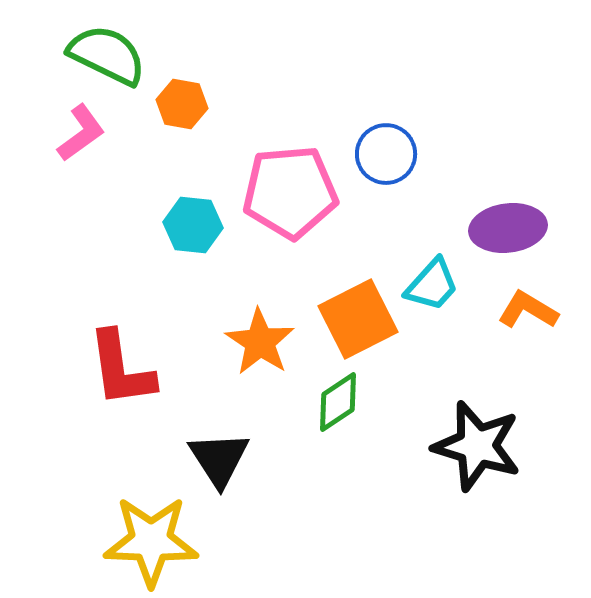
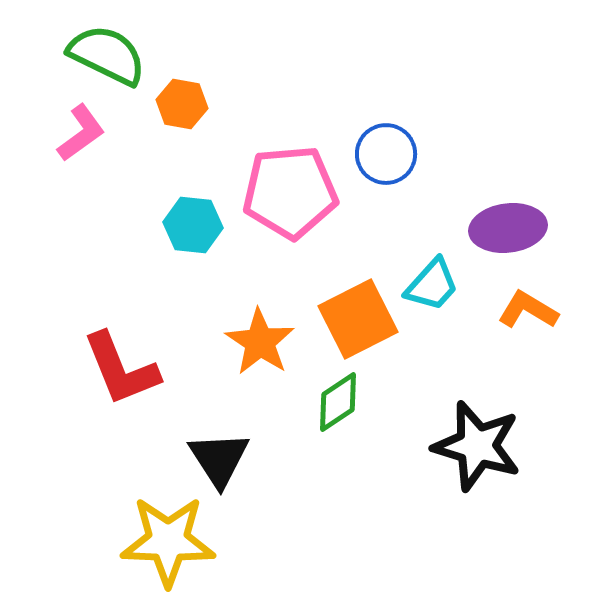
red L-shape: rotated 14 degrees counterclockwise
yellow star: moved 17 px right
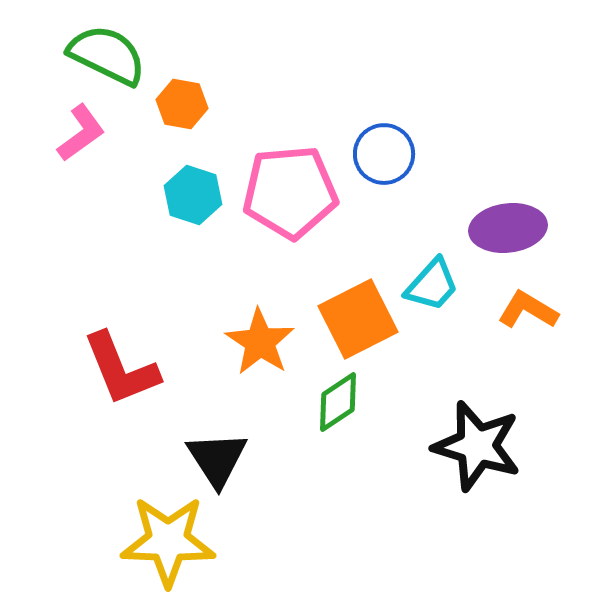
blue circle: moved 2 px left
cyan hexagon: moved 30 px up; rotated 12 degrees clockwise
black triangle: moved 2 px left
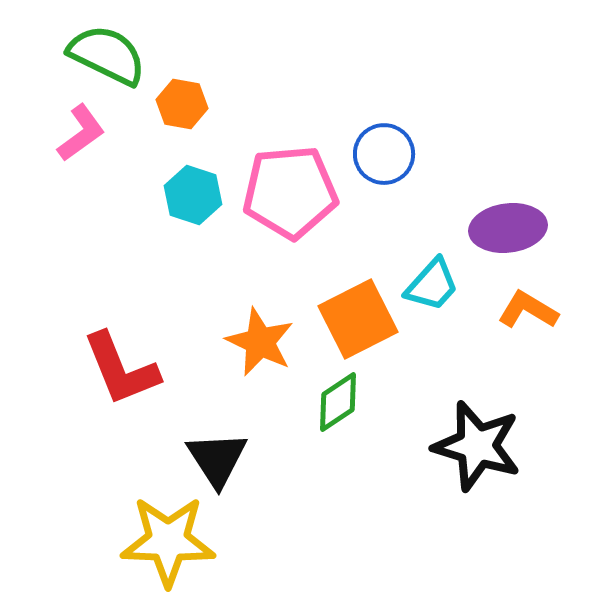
orange star: rotated 8 degrees counterclockwise
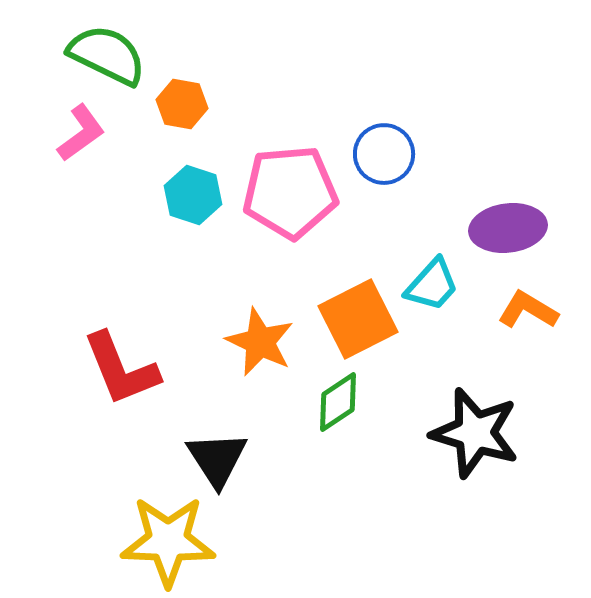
black star: moved 2 px left, 13 px up
